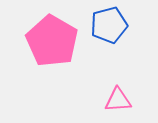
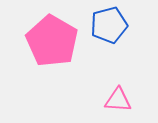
pink triangle: rotated 8 degrees clockwise
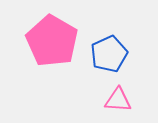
blue pentagon: moved 29 px down; rotated 9 degrees counterclockwise
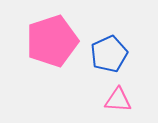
pink pentagon: rotated 24 degrees clockwise
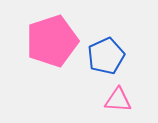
blue pentagon: moved 3 px left, 2 px down
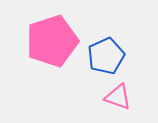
pink triangle: moved 3 px up; rotated 16 degrees clockwise
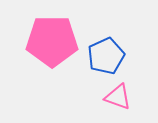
pink pentagon: rotated 18 degrees clockwise
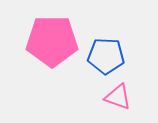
blue pentagon: rotated 27 degrees clockwise
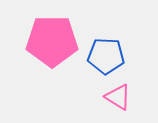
pink triangle: rotated 12 degrees clockwise
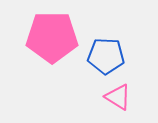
pink pentagon: moved 4 px up
